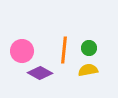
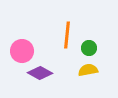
orange line: moved 3 px right, 15 px up
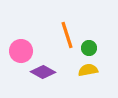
orange line: rotated 24 degrees counterclockwise
pink circle: moved 1 px left
purple diamond: moved 3 px right, 1 px up
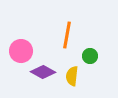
orange line: rotated 28 degrees clockwise
green circle: moved 1 px right, 8 px down
yellow semicircle: moved 16 px left, 6 px down; rotated 72 degrees counterclockwise
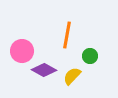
pink circle: moved 1 px right
purple diamond: moved 1 px right, 2 px up
yellow semicircle: rotated 36 degrees clockwise
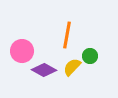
yellow semicircle: moved 9 px up
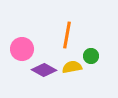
pink circle: moved 2 px up
green circle: moved 1 px right
yellow semicircle: rotated 36 degrees clockwise
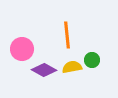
orange line: rotated 16 degrees counterclockwise
green circle: moved 1 px right, 4 px down
